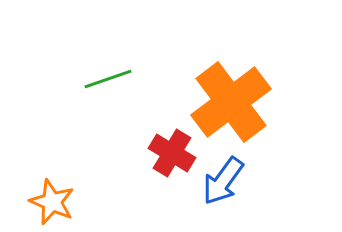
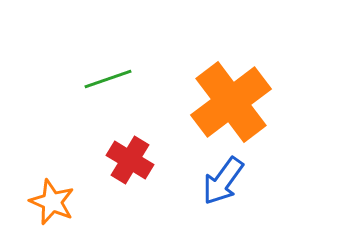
red cross: moved 42 px left, 7 px down
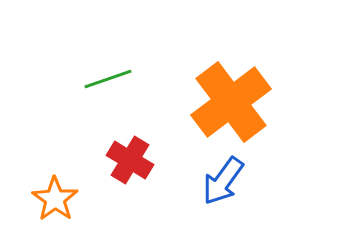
orange star: moved 3 px right, 3 px up; rotated 12 degrees clockwise
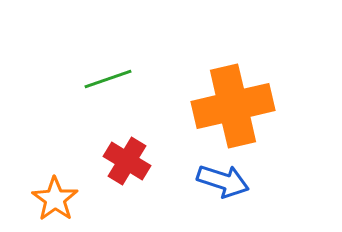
orange cross: moved 2 px right, 4 px down; rotated 24 degrees clockwise
red cross: moved 3 px left, 1 px down
blue arrow: rotated 108 degrees counterclockwise
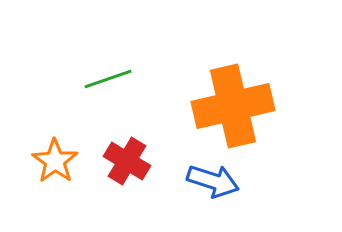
blue arrow: moved 10 px left
orange star: moved 38 px up
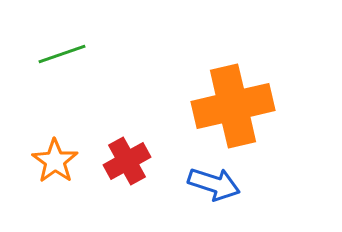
green line: moved 46 px left, 25 px up
red cross: rotated 30 degrees clockwise
blue arrow: moved 1 px right, 3 px down
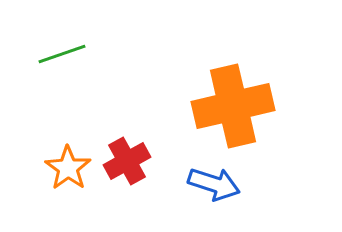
orange star: moved 13 px right, 7 px down
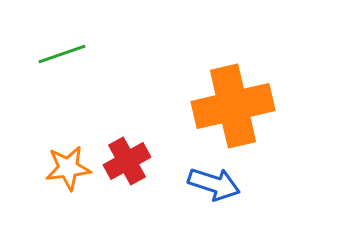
orange star: rotated 30 degrees clockwise
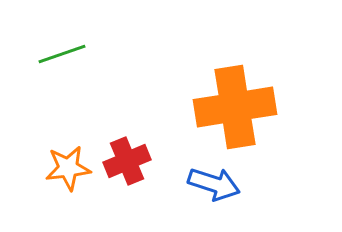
orange cross: moved 2 px right, 1 px down; rotated 4 degrees clockwise
red cross: rotated 6 degrees clockwise
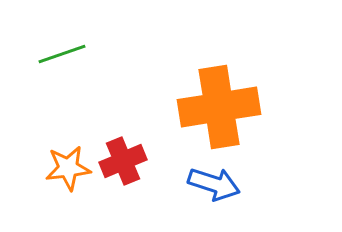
orange cross: moved 16 px left
red cross: moved 4 px left
